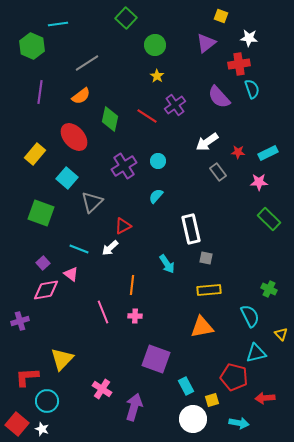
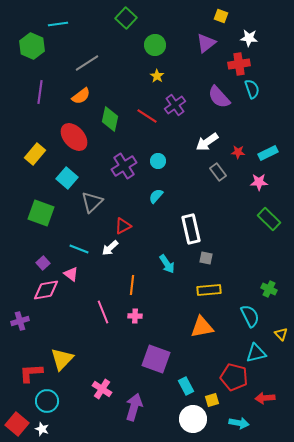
red L-shape at (27, 377): moved 4 px right, 4 px up
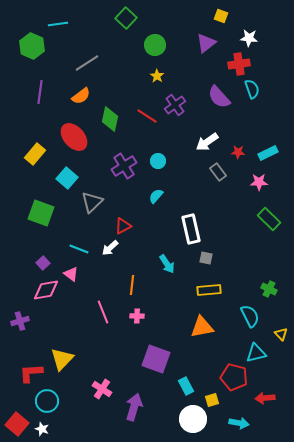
pink cross at (135, 316): moved 2 px right
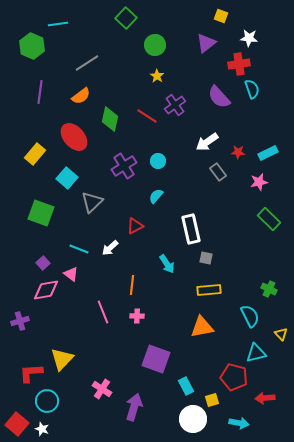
pink star at (259, 182): rotated 12 degrees counterclockwise
red triangle at (123, 226): moved 12 px right
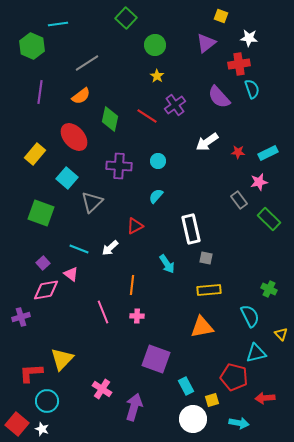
purple cross at (124, 166): moved 5 px left; rotated 35 degrees clockwise
gray rectangle at (218, 172): moved 21 px right, 28 px down
purple cross at (20, 321): moved 1 px right, 4 px up
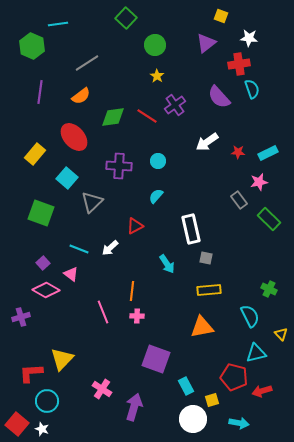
green diamond at (110, 119): moved 3 px right, 2 px up; rotated 70 degrees clockwise
orange line at (132, 285): moved 6 px down
pink diamond at (46, 290): rotated 40 degrees clockwise
red arrow at (265, 398): moved 3 px left, 7 px up; rotated 12 degrees counterclockwise
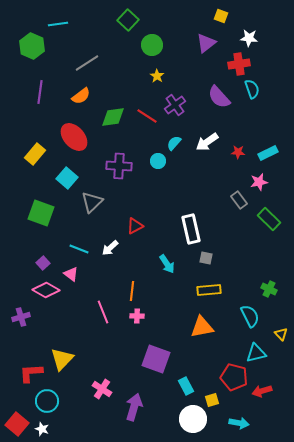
green square at (126, 18): moved 2 px right, 2 px down
green circle at (155, 45): moved 3 px left
cyan semicircle at (156, 196): moved 18 px right, 53 px up
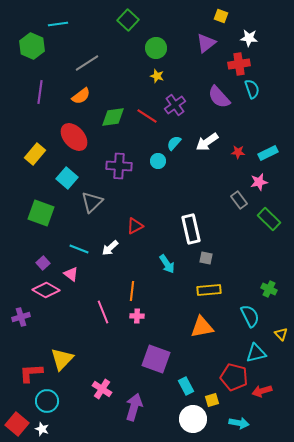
green circle at (152, 45): moved 4 px right, 3 px down
yellow star at (157, 76): rotated 16 degrees counterclockwise
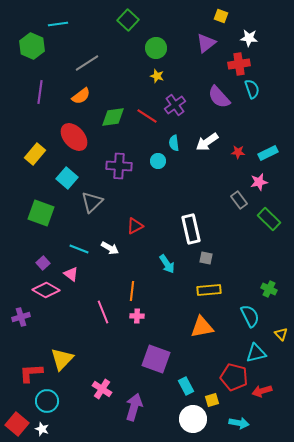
cyan semicircle at (174, 143): rotated 49 degrees counterclockwise
white arrow at (110, 248): rotated 108 degrees counterclockwise
